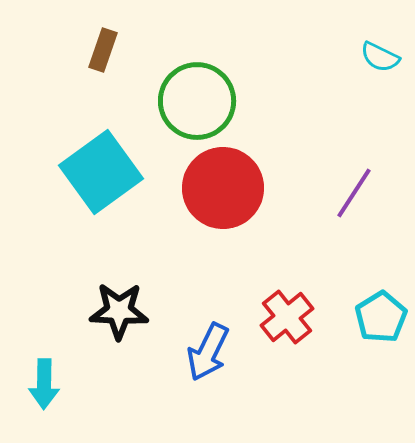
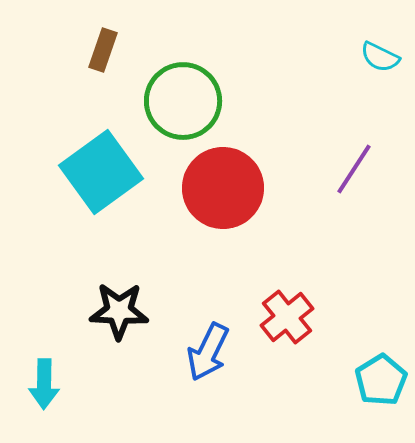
green circle: moved 14 px left
purple line: moved 24 px up
cyan pentagon: moved 63 px down
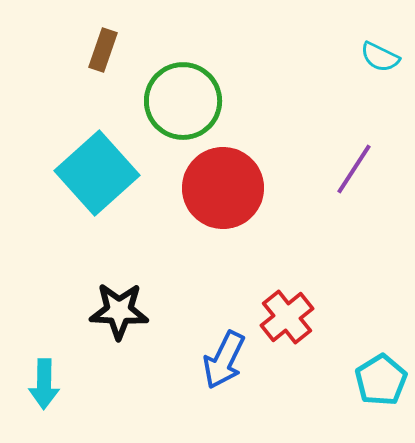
cyan square: moved 4 px left, 1 px down; rotated 6 degrees counterclockwise
blue arrow: moved 16 px right, 8 px down
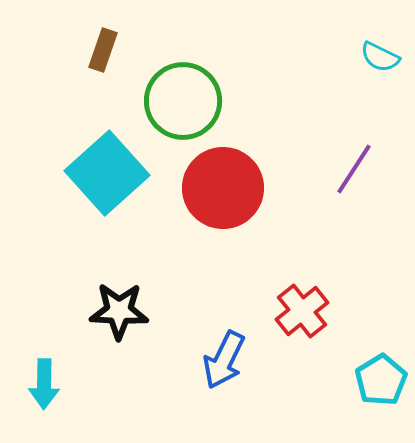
cyan square: moved 10 px right
red cross: moved 15 px right, 6 px up
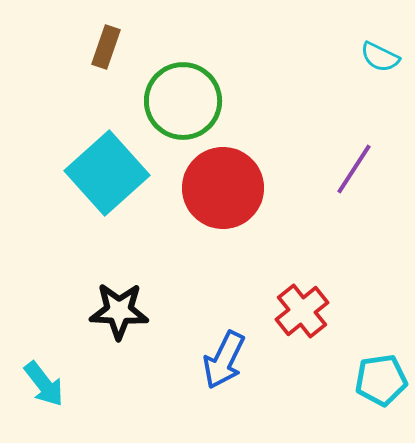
brown rectangle: moved 3 px right, 3 px up
cyan pentagon: rotated 24 degrees clockwise
cyan arrow: rotated 39 degrees counterclockwise
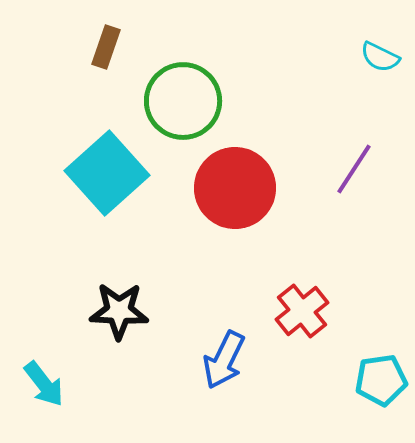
red circle: moved 12 px right
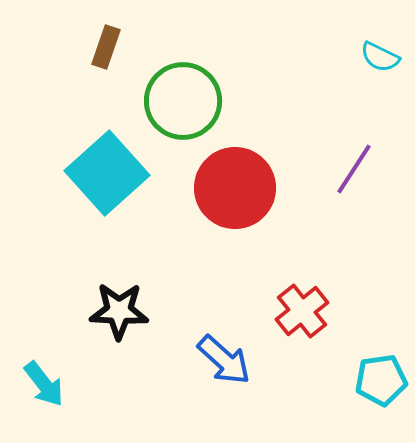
blue arrow: rotated 74 degrees counterclockwise
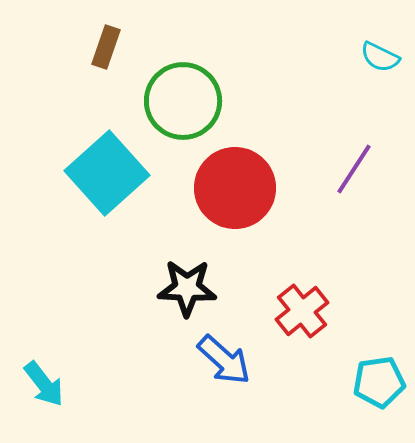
black star: moved 68 px right, 23 px up
cyan pentagon: moved 2 px left, 2 px down
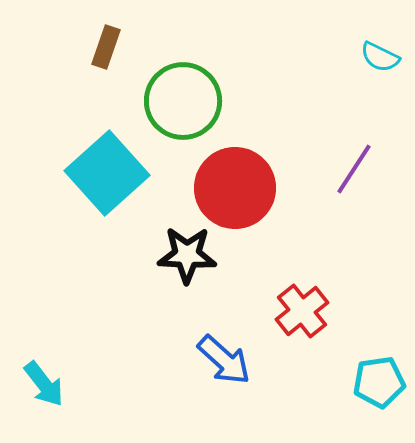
black star: moved 33 px up
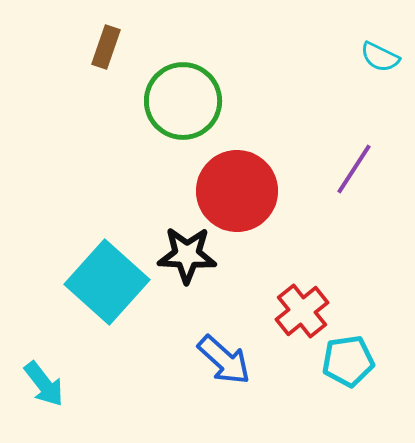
cyan square: moved 109 px down; rotated 6 degrees counterclockwise
red circle: moved 2 px right, 3 px down
cyan pentagon: moved 31 px left, 21 px up
